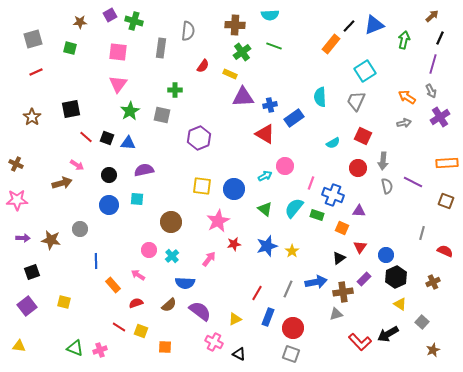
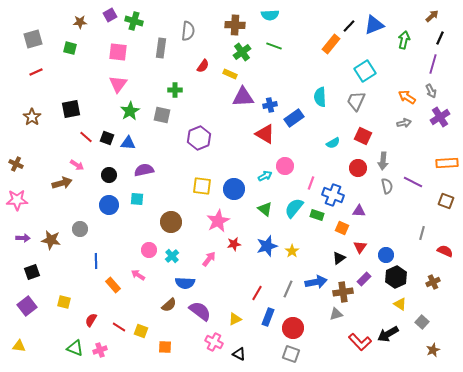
red semicircle at (136, 303): moved 45 px left, 17 px down; rotated 40 degrees counterclockwise
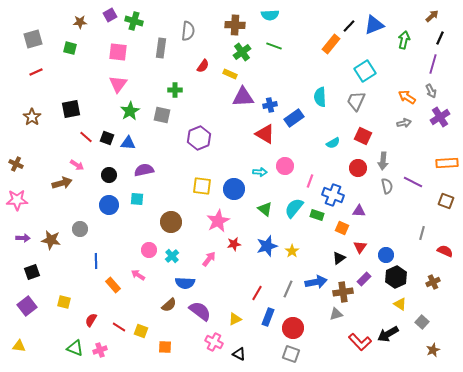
cyan arrow at (265, 176): moved 5 px left, 4 px up; rotated 32 degrees clockwise
pink line at (311, 183): moved 1 px left, 2 px up
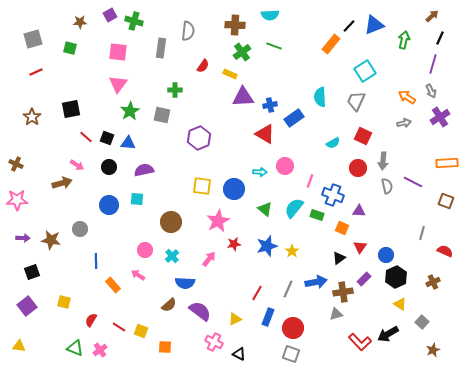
black circle at (109, 175): moved 8 px up
pink circle at (149, 250): moved 4 px left
pink cross at (100, 350): rotated 16 degrees counterclockwise
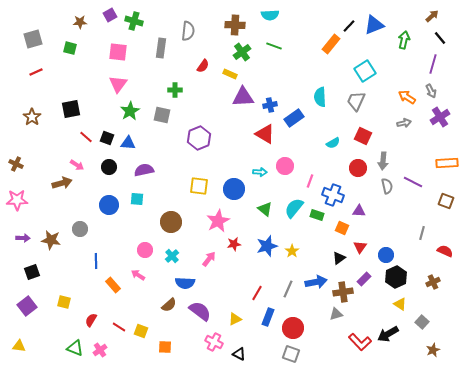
black line at (440, 38): rotated 64 degrees counterclockwise
yellow square at (202, 186): moved 3 px left
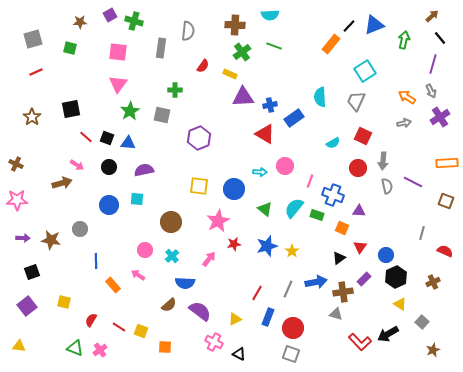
gray triangle at (336, 314): rotated 32 degrees clockwise
